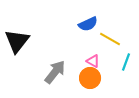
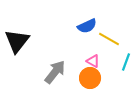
blue semicircle: moved 1 px left, 2 px down
yellow line: moved 1 px left
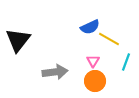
blue semicircle: moved 3 px right, 1 px down
black triangle: moved 1 px right, 1 px up
pink triangle: rotated 32 degrees clockwise
gray arrow: rotated 45 degrees clockwise
orange circle: moved 5 px right, 3 px down
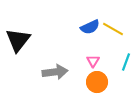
yellow line: moved 4 px right, 10 px up
orange circle: moved 2 px right, 1 px down
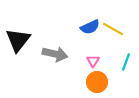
gray arrow: moved 18 px up; rotated 20 degrees clockwise
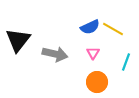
pink triangle: moved 8 px up
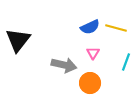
yellow line: moved 3 px right, 1 px up; rotated 15 degrees counterclockwise
gray arrow: moved 9 px right, 11 px down
orange circle: moved 7 px left, 1 px down
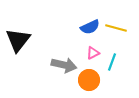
pink triangle: rotated 32 degrees clockwise
cyan line: moved 14 px left
orange circle: moved 1 px left, 3 px up
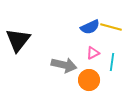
yellow line: moved 5 px left, 1 px up
cyan line: rotated 12 degrees counterclockwise
